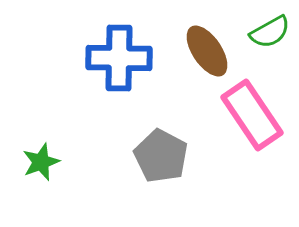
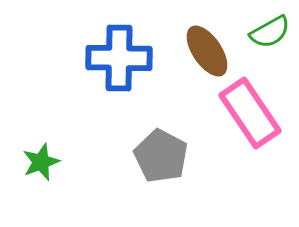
pink rectangle: moved 2 px left, 2 px up
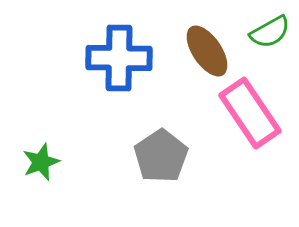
gray pentagon: rotated 10 degrees clockwise
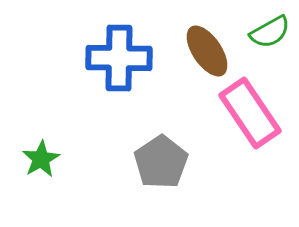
gray pentagon: moved 6 px down
green star: moved 3 px up; rotated 9 degrees counterclockwise
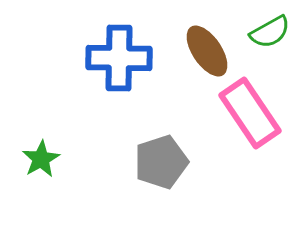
gray pentagon: rotated 16 degrees clockwise
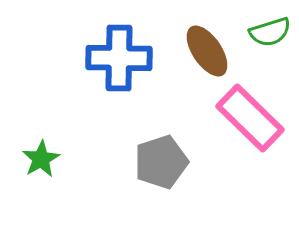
green semicircle: rotated 12 degrees clockwise
pink rectangle: moved 5 px down; rotated 12 degrees counterclockwise
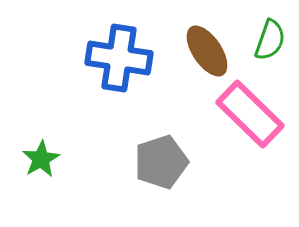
green semicircle: moved 8 px down; rotated 54 degrees counterclockwise
blue cross: rotated 8 degrees clockwise
pink rectangle: moved 4 px up
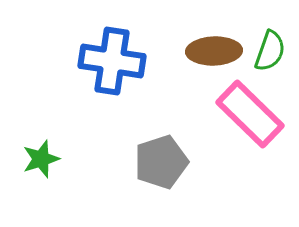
green semicircle: moved 11 px down
brown ellipse: moved 7 px right; rotated 58 degrees counterclockwise
blue cross: moved 7 px left, 3 px down
green star: rotated 12 degrees clockwise
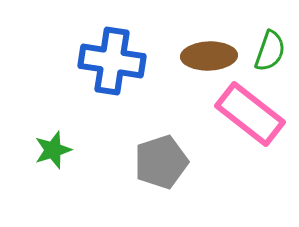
brown ellipse: moved 5 px left, 5 px down
pink rectangle: rotated 6 degrees counterclockwise
green star: moved 12 px right, 9 px up
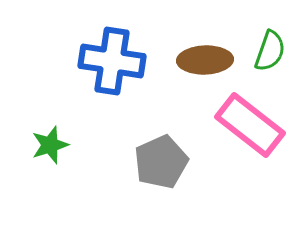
brown ellipse: moved 4 px left, 4 px down
pink rectangle: moved 11 px down
green star: moved 3 px left, 5 px up
gray pentagon: rotated 6 degrees counterclockwise
